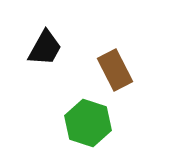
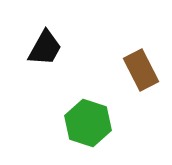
brown rectangle: moved 26 px right
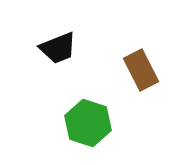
black trapezoid: moved 13 px right; rotated 39 degrees clockwise
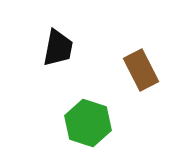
black trapezoid: rotated 57 degrees counterclockwise
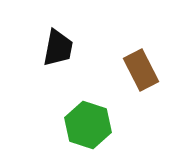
green hexagon: moved 2 px down
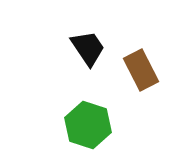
black trapezoid: moved 30 px right; rotated 45 degrees counterclockwise
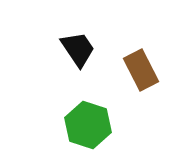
black trapezoid: moved 10 px left, 1 px down
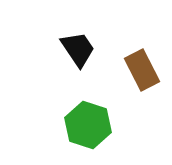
brown rectangle: moved 1 px right
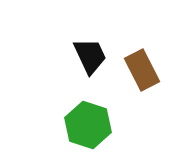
black trapezoid: moved 12 px right, 7 px down; rotated 9 degrees clockwise
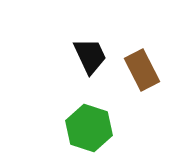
green hexagon: moved 1 px right, 3 px down
